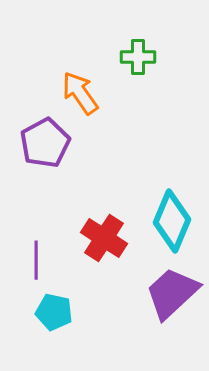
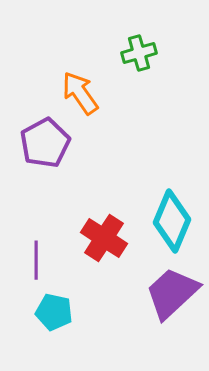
green cross: moved 1 px right, 4 px up; rotated 16 degrees counterclockwise
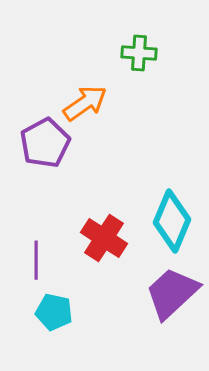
green cross: rotated 20 degrees clockwise
orange arrow: moved 5 px right, 10 px down; rotated 90 degrees clockwise
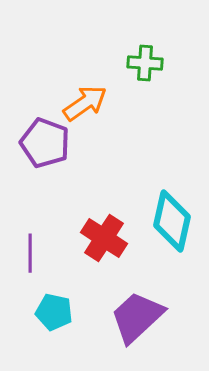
green cross: moved 6 px right, 10 px down
purple pentagon: rotated 24 degrees counterclockwise
cyan diamond: rotated 10 degrees counterclockwise
purple line: moved 6 px left, 7 px up
purple trapezoid: moved 35 px left, 24 px down
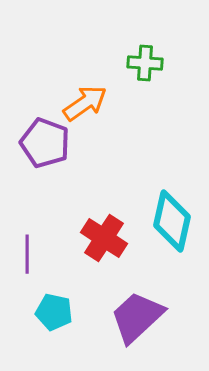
purple line: moved 3 px left, 1 px down
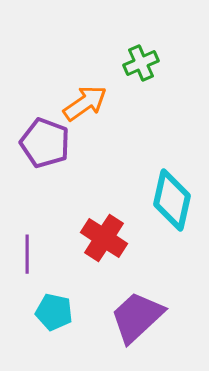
green cross: moved 4 px left; rotated 28 degrees counterclockwise
cyan diamond: moved 21 px up
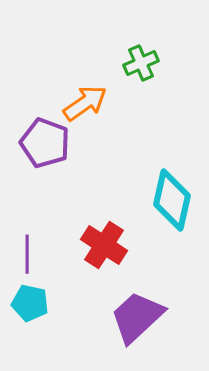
red cross: moved 7 px down
cyan pentagon: moved 24 px left, 9 px up
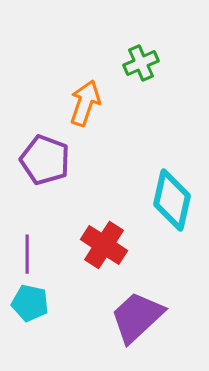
orange arrow: rotated 36 degrees counterclockwise
purple pentagon: moved 17 px down
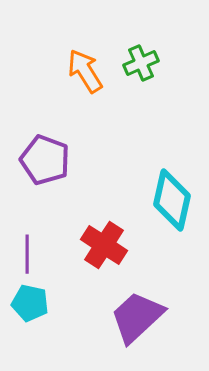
orange arrow: moved 32 px up; rotated 51 degrees counterclockwise
